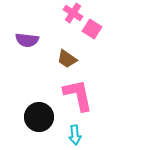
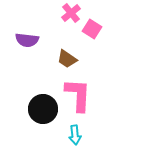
pink cross: moved 2 px left; rotated 18 degrees clockwise
pink L-shape: rotated 15 degrees clockwise
black circle: moved 4 px right, 8 px up
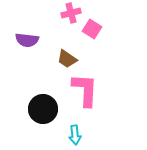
pink cross: rotated 24 degrees clockwise
pink L-shape: moved 7 px right, 5 px up
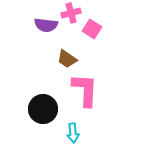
purple semicircle: moved 19 px right, 15 px up
cyan arrow: moved 2 px left, 2 px up
